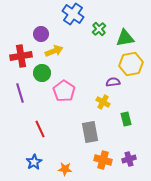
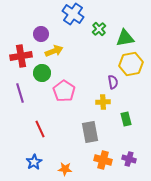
purple semicircle: rotated 88 degrees clockwise
yellow cross: rotated 32 degrees counterclockwise
purple cross: rotated 32 degrees clockwise
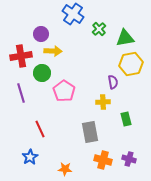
yellow arrow: moved 1 px left; rotated 24 degrees clockwise
purple line: moved 1 px right
blue star: moved 4 px left, 5 px up
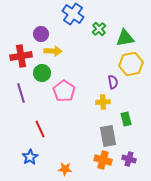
gray rectangle: moved 18 px right, 4 px down
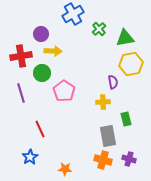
blue cross: rotated 25 degrees clockwise
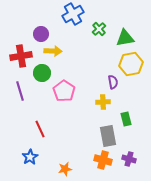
purple line: moved 1 px left, 2 px up
orange star: rotated 16 degrees counterclockwise
